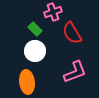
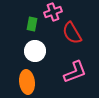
green rectangle: moved 3 px left, 5 px up; rotated 56 degrees clockwise
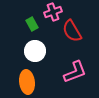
green rectangle: rotated 40 degrees counterclockwise
red semicircle: moved 2 px up
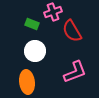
green rectangle: rotated 40 degrees counterclockwise
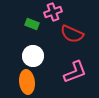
red semicircle: moved 3 px down; rotated 35 degrees counterclockwise
white circle: moved 2 px left, 5 px down
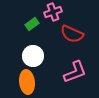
green rectangle: rotated 56 degrees counterclockwise
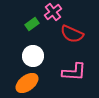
pink cross: rotated 18 degrees counterclockwise
pink L-shape: moved 1 px left; rotated 25 degrees clockwise
orange ellipse: moved 1 px down; rotated 60 degrees clockwise
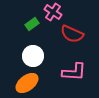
pink cross: rotated 18 degrees counterclockwise
